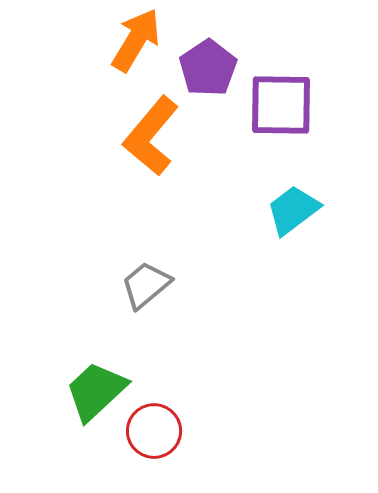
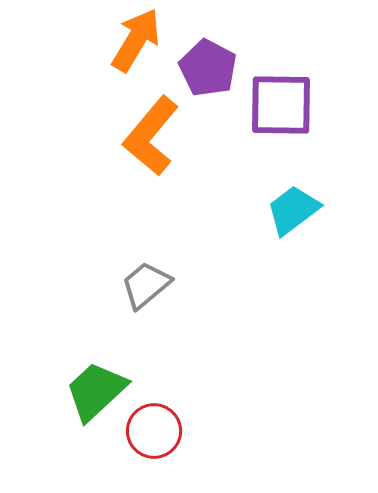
purple pentagon: rotated 10 degrees counterclockwise
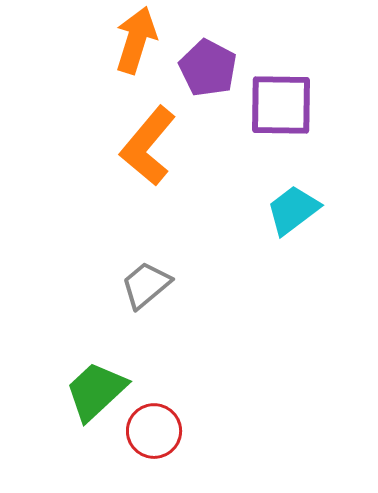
orange arrow: rotated 14 degrees counterclockwise
orange L-shape: moved 3 px left, 10 px down
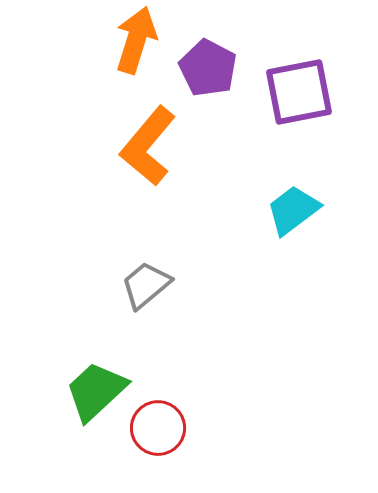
purple square: moved 18 px right, 13 px up; rotated 12 degrees counterclockwise
red circle: moved 4 px right, 3 px up
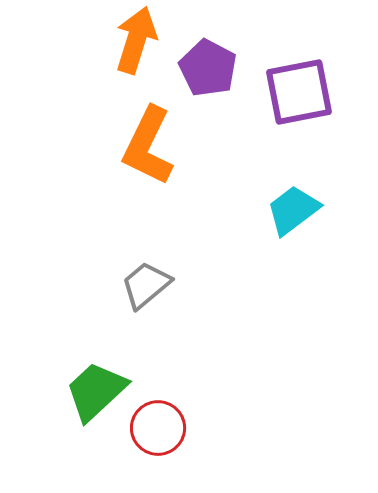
orange L-shape: rotated 14 degrees counterclockwise
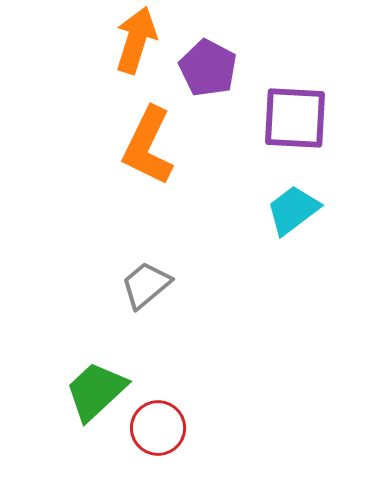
purple square: moved 4 px left, 26 px down; rotated 14 degrees clockwise
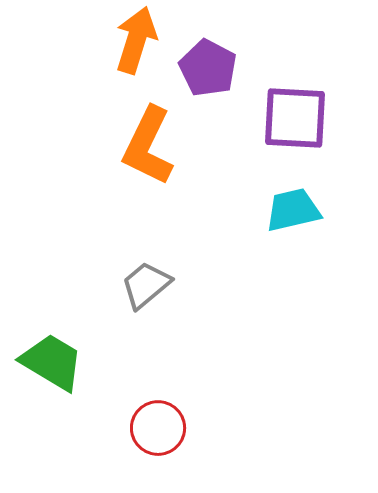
cyan trapezoid: rotated 24 degrees clockwise
green trapezoid: moved 44 px left, 29 px up; rotated 74 degrees clockwise
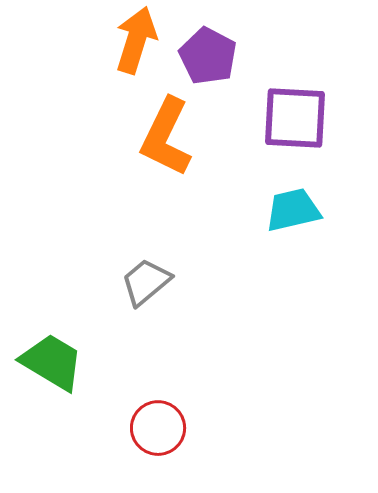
purple pentagon: moved 12 px up
orange L-shape: moved 18 px right, 9 px up
gray trapezoid: moved 3 px up
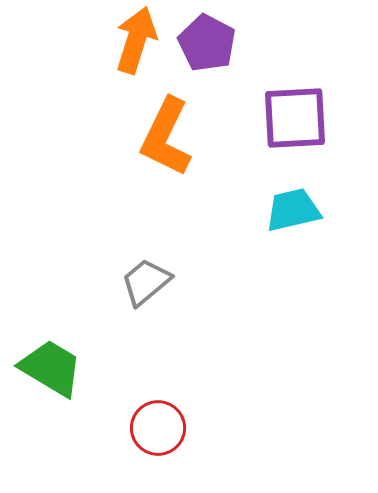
purple pentagon: moved 1 px left, 13 px up
purple square: rotated 6 degrees counterclockwise
green trapezoid: moved 1 px left, 6 px down
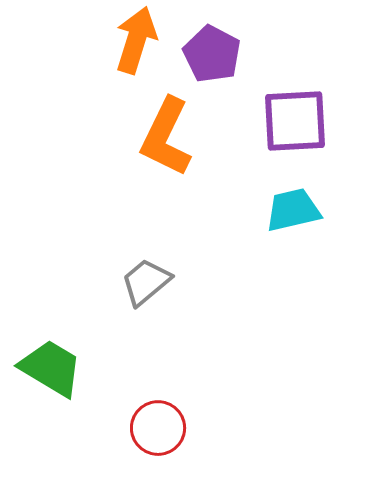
purple pentagon: moved 5 px right, 11 px down
purple square: moved 3 px down
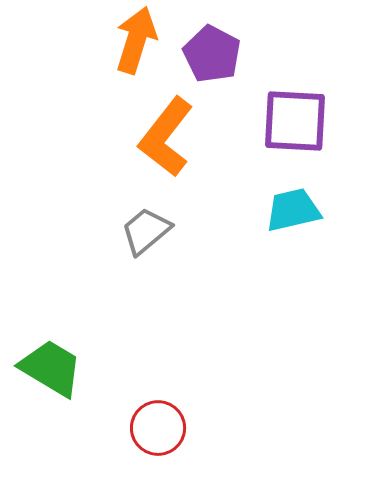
purple square: rotated 6 degrees clockwise
orange L-shape: rotated 12 degrees clockwise
gray trapezoid: moved 51 px up
